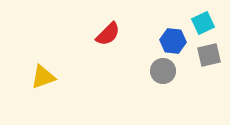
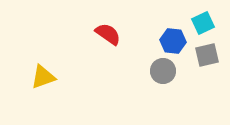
red semicircle: rotated 100 degrees counterclockwise
gray square: moved 2 px left
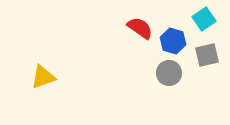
cyan square: moved 1 px right, 4 px up; rotated 10 degrees counterclockwise
red semicircle: moved 32 px right, 6 px up
blue hexagon: rotated 10 degrees clockwise
gray circle: moved 6 px right, 2 px down
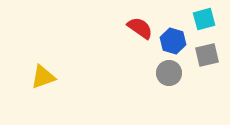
cyan square: rotated 20 degrees clockwise
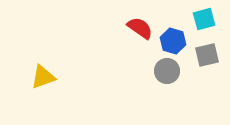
gray circle: moved 2 px left, 2 px up
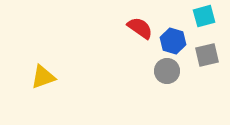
cyan square: moved 3 px up
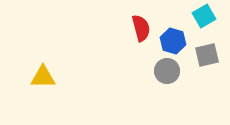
cyan square: rotated 15 degrees counterclockwise
red semicircle: moved 1 px right; rotated 40 degrees clockwise
yellow triangle: rotated 20 degrees clockwise
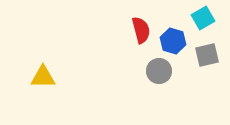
cyan square: moved 1 px left, 2 px down
red semicircle: moved 2 px down
gray circle: moved 8 px left
